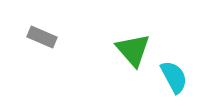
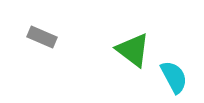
green triangle: rotated 12 degrees counterclockwise
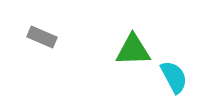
green triangle: rotated 39 degrees counterclockwise
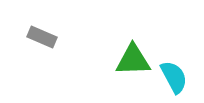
green triangle: moved 10 px down
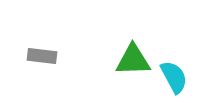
gray rectangle: moved 19 px down; rotated 16 degrees counterclockwise
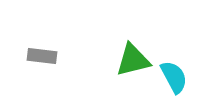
green triangle: rotated 12 degrees counterclockwise
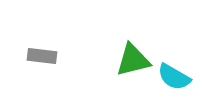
cyan semicircle: rotated 148 degrees clockwise
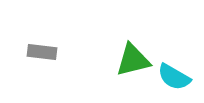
gray rectangle: moved 4 px up
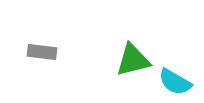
cyan semicircle: moved 1 px right, 5 px down
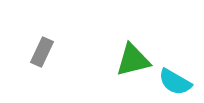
gray rectangle: rotated 72 degrees counterclockwise
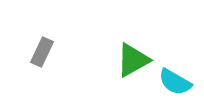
green triangle: rotated 15 degrees counterclockwise
